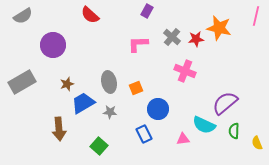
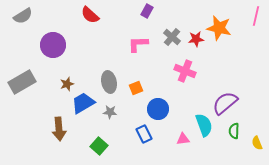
cyan semicircle: rotated 135 degrees counterclockwise
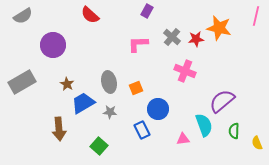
brown star: rotated 24 degrees counterclockwise
purple semicircle: moved 3 px left, 2 px up
blue rectangle: moved 2 px left, 4 px up
